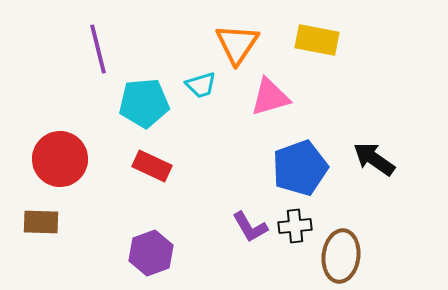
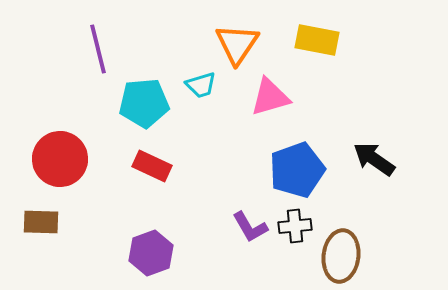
blue pentagon: moved 3 px left, 2 px down
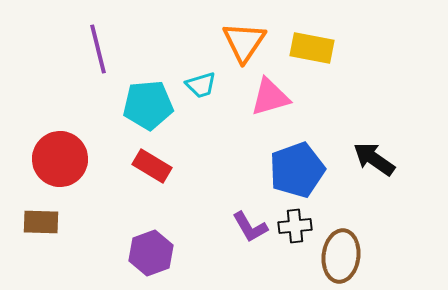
yellow rectangle: moved 5 px left, 8 px down
orange triangle: moved 7 px right, 2 px up
cyan pentagon: moved 4 px right, 2 px down
red rectangle: rotated 6 degrees clockwise
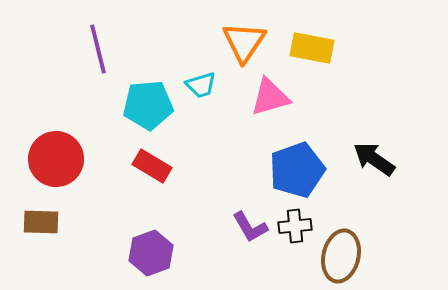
red circle: moved 4 px left
brown ellipse: rotated 6 degrees clockwise
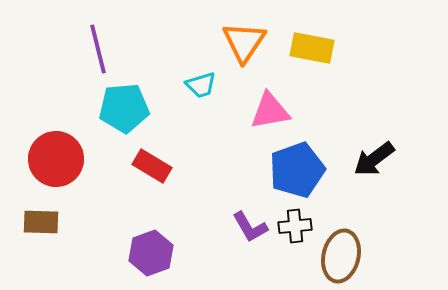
pink triangle: moved 14 px down; rotated 6 degrees clockwise
cyan pentagon: moved 24 px left, 3 px down
black arrow: rotated 72 degrees counterclockwise
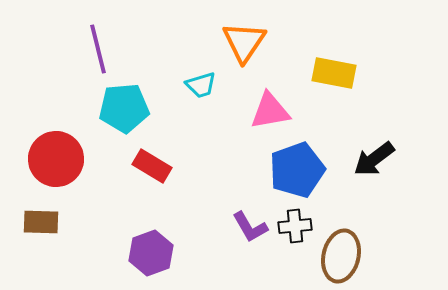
yellow rectangle: moved 22 px right, 25 px down
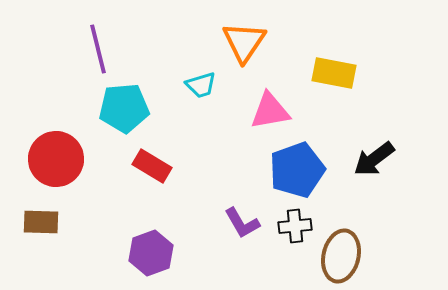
purple L-shape: moved 8 px left, 4 px up
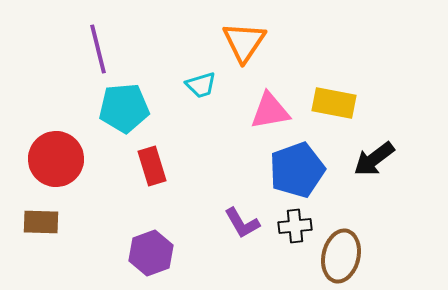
yellow rectangle: moved 30 px down
red rectangle: rotated 42 degrees clockwise
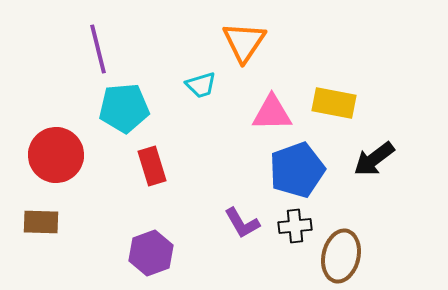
pink triangle: moved 2 px right, 2 px down; rotated 9 degrees clockwise
red circle: moved 4 px up
